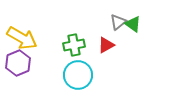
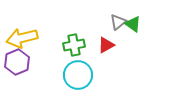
yellow arrow: rotated 136 degrees clockwise
purple hexagon: moved 1 px left, 1 px up
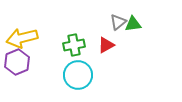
green triangle: rotated 42 degrees counterclockwise
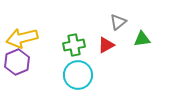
green triangle: moved 9 px right, 15 px down
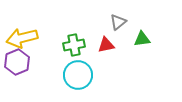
red triangle: rotated 18 degrees clockwise
